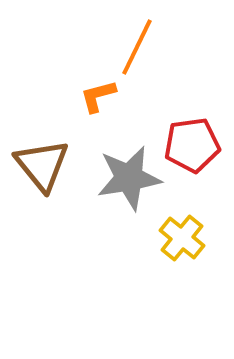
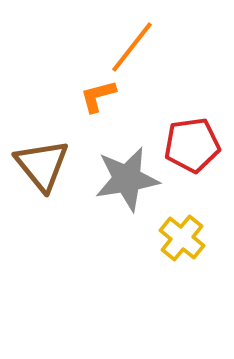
orange line: moved 5 px left; rotated 12 degrees clockwise
gray star: moved 2 px left, 1 px down
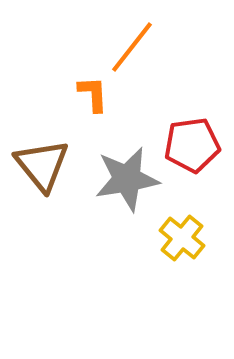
orange L-shape: moved 5 px left, 2 px up; rotated 102 degrees clockwise
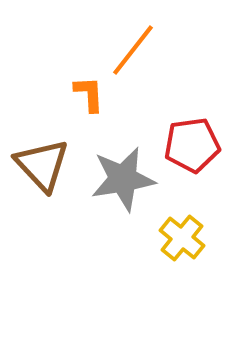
orange line: moved 1 px right, 3 px down
orange L-shape: moved 4 px left
brown triangle: rotated 4 degrees counterclockwise
gray star: moved 4 px left
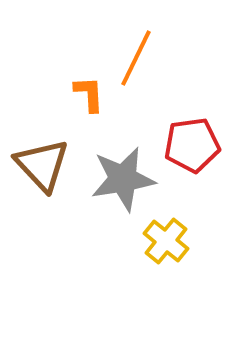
orange line: moved 3 px right, 8 px down; rotated 12 degrees counterclockwise
yellow cross: moved 16 px left, 3 px down
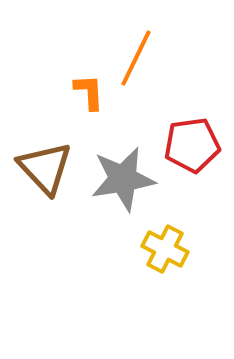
orange L-shape: moved 2 px up
brown triangle: moved 3 px right, 3 px down
yellow cross: moved 1 px left, 8 px down; rotated 12 degrees counterclockwise
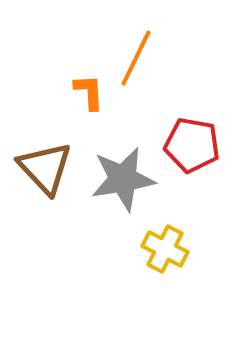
red pentagon: rotated 18 degrees clockwise
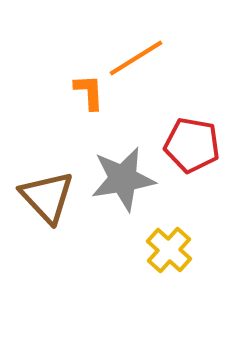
orange line: rotated 32 degrees clockwise
brown triangle: moved 2 px right, 29 px down
yellow cross: moved 4 px right, 1 px down; rotated 15 degrees clockwise
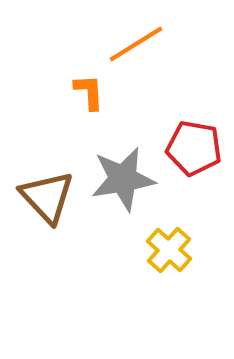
orange line: moved 14 px up
red pentagon: moved 2 px right, 3 px down
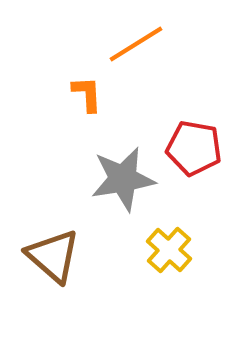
orange L-shape: moved 2 px left, 2 px down
brown triangle: moved 6 px right, 59 px down; rotated 6 degrees counterclockwise
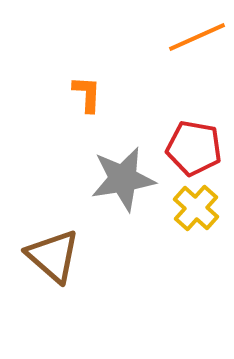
orange line: moved 61 px right, 7 px up; rotated 8 degrees clockwise
orange L-shape: rotated 6 degrees clockwise
yellow cross: moved 27 px right, 42 px up
